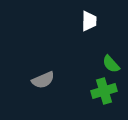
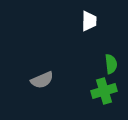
green semicircle: rotated 144 degrees counterclockwise
gray semicircle: moved 1 px left
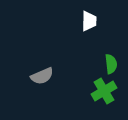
gray semicircle: moved 4 px up
green cross: rotated 15 degrees counterclockwise
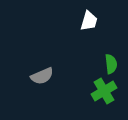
white trapezoid: rotated 15 degrees clockwise
